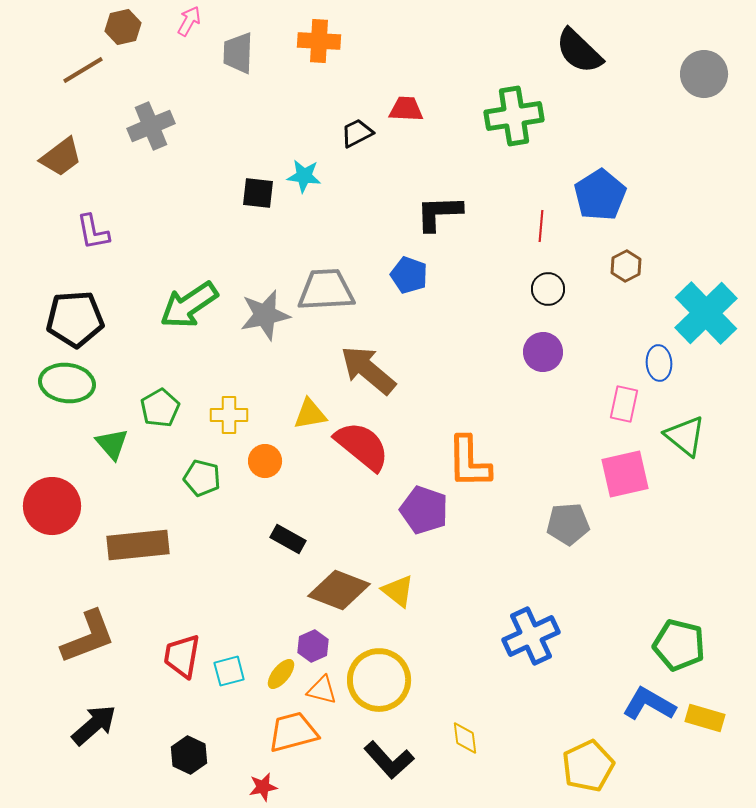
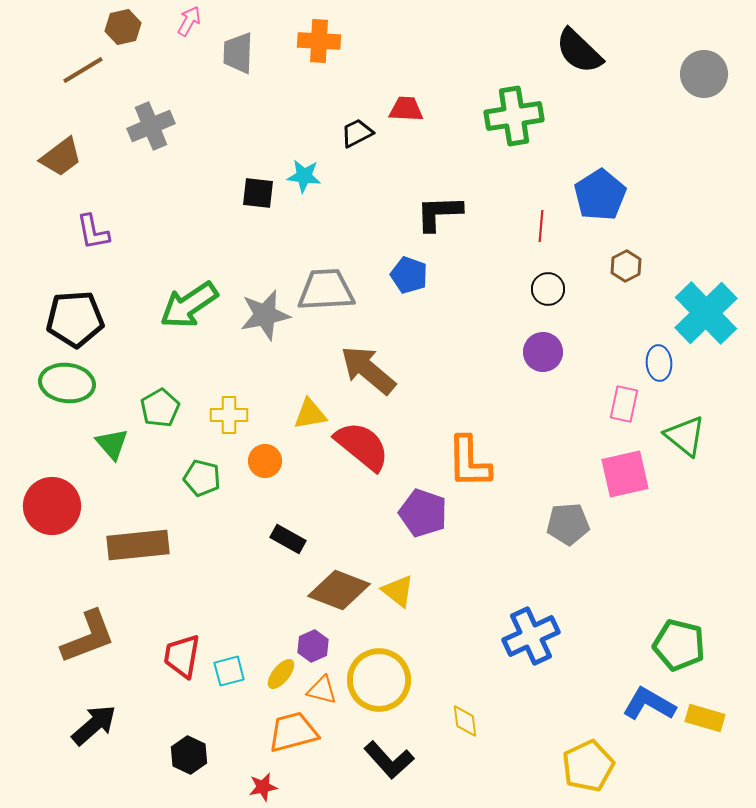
purple pentagon at (424, 510): moved 1 px left, 3 px down
yellow diamond at (465, 738): moved 17 px up
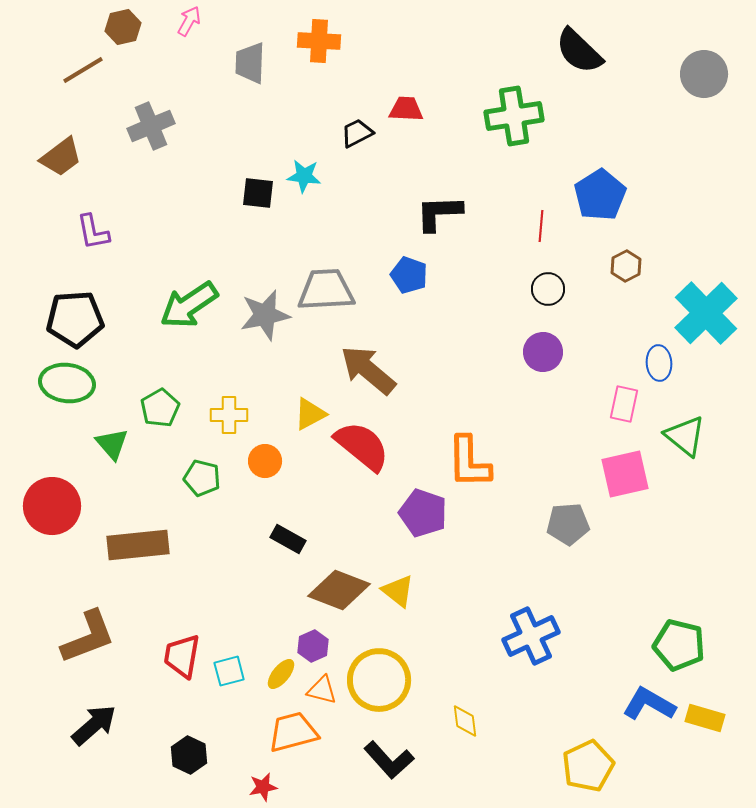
gray trapezoid at (238, 53): moved 12 px right, 10 px down
yellow triangle at (310, 414): rotated 18 degrees counterclockwise
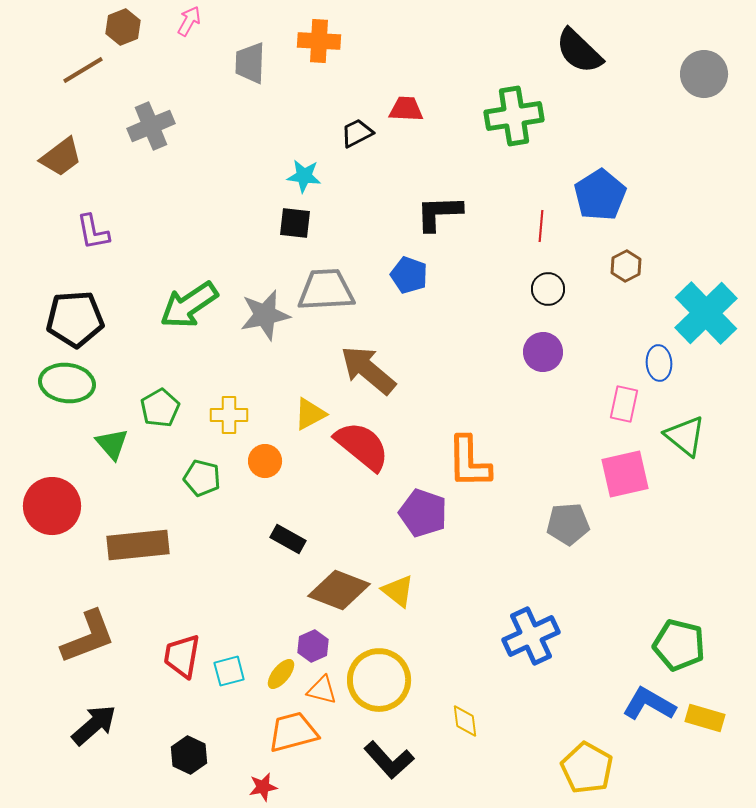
brown hexagon at (123, 27): rotated 8 degrees counterclockwise
black square at (258, 193): moved 37 px right, 30 px down
yellow pentagon at (588, 766): moved 1 px left, 2 px down; rotated 18 degrees counterclockwise
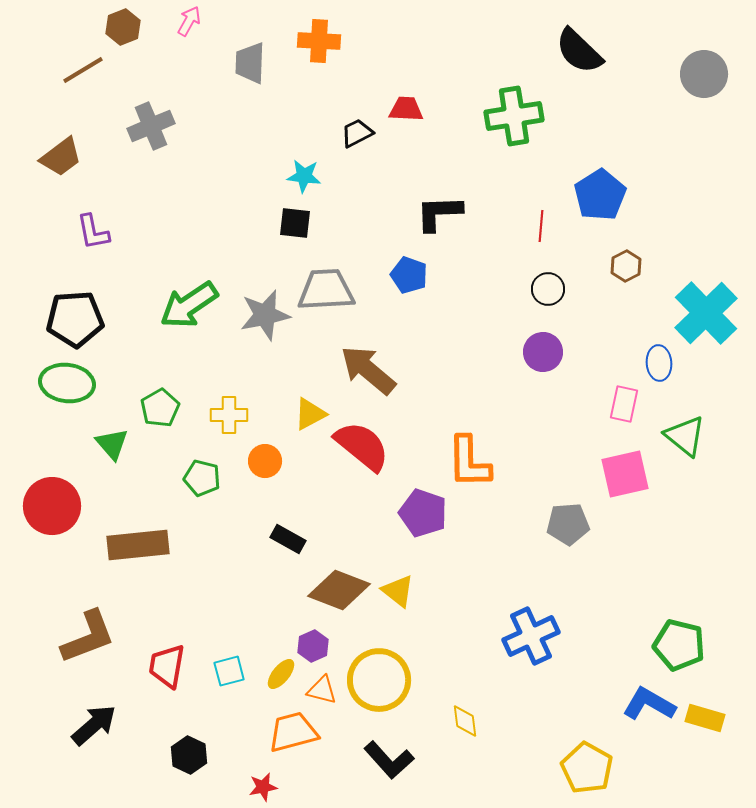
red trapezoid at (182, 656): moved 15 px left, 10 px down
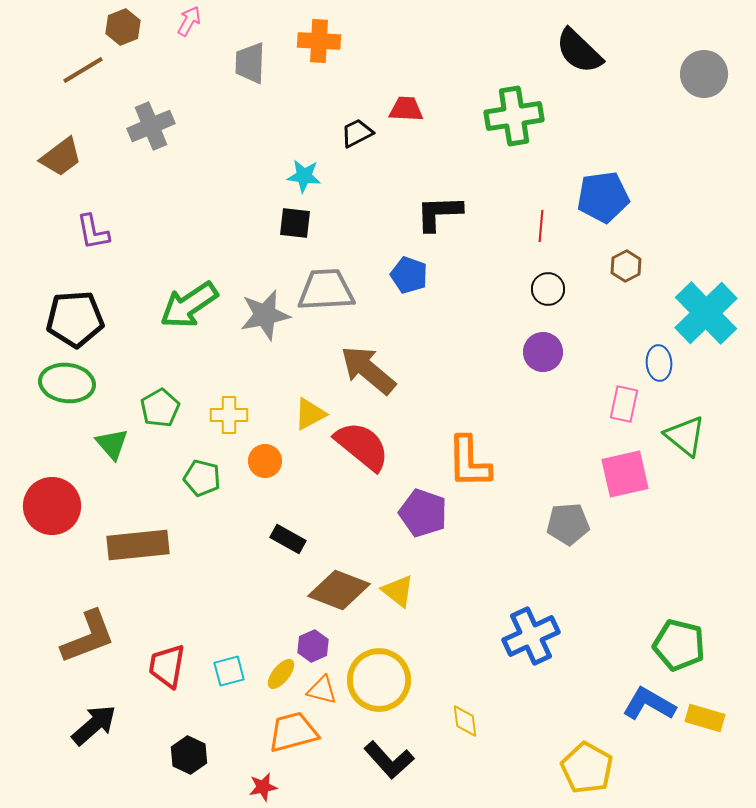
blue pentagon at (600, 195): moved 3 px right, 2 px down; rotated 24 degrees clockwise
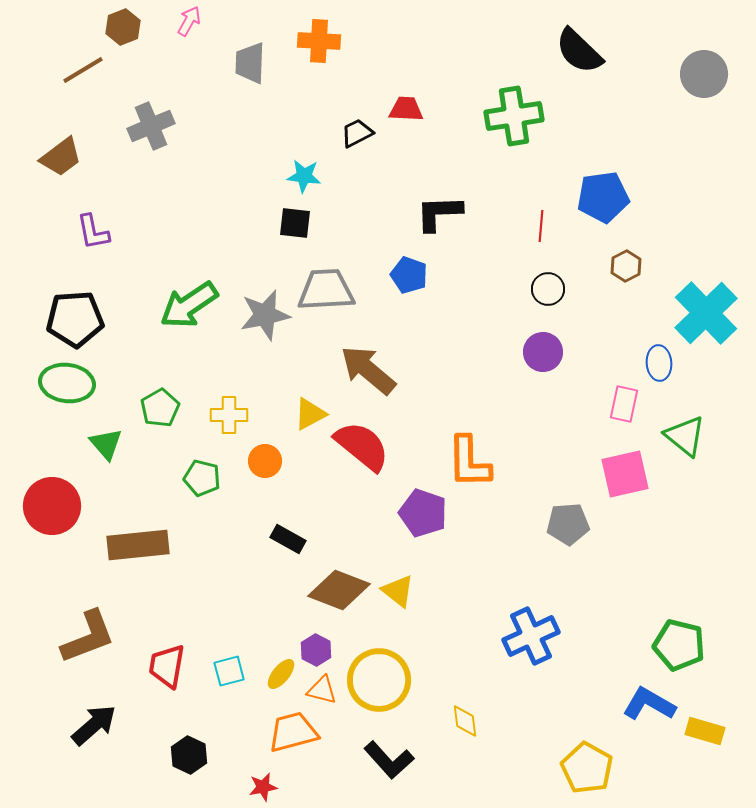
green triangle at (112, 444): moved 6 px left
purple hexagon at (313, 646): moved 3 px right, 4 px down; rotated 8 degrees counterclockwise
yellow rectangle at (705, 718): moved 13 px down
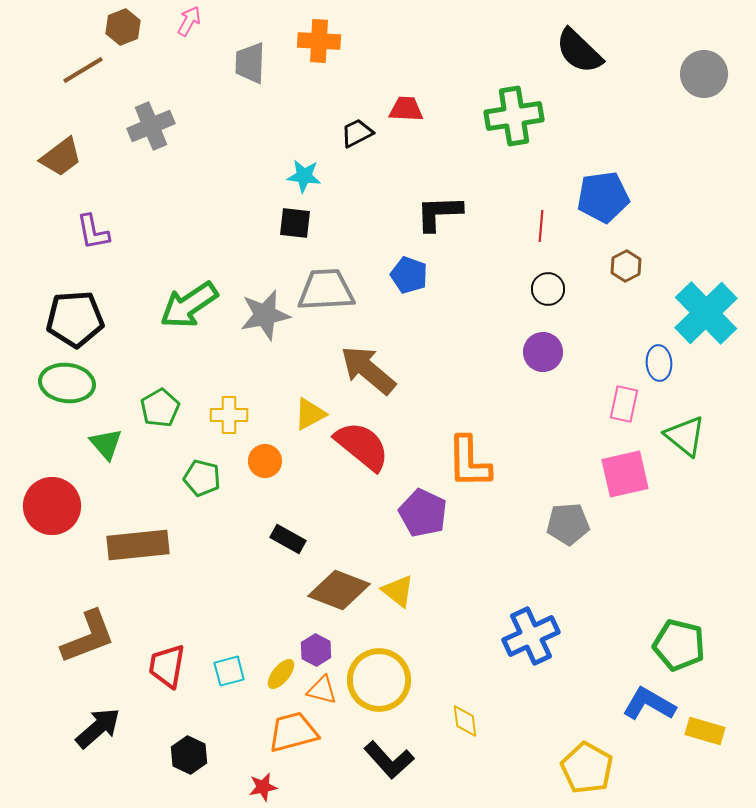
purple pentagon at (423, 513): rotated 6 degrees clockwise
black arrow at (94, 725): moved 4 px right, 3 px down
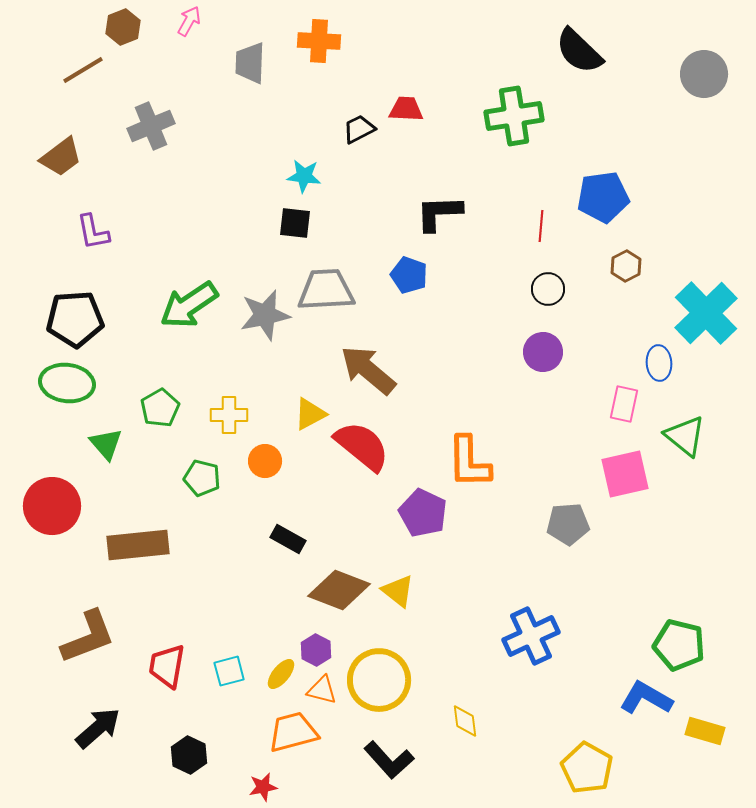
black trapezoid at (357, 133): moved 2 px right, 4 px up
blue L-shape at (649, 704): moved 3 px left, 6 px up
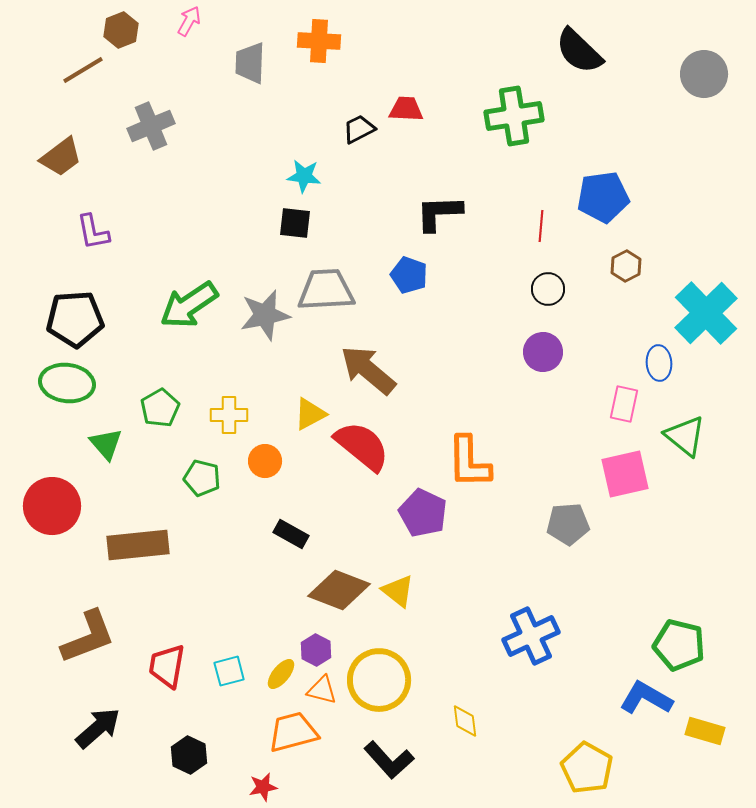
brown hexagon at (123, 27): moved 2 px left, 3 px down
black rectangle at (288, 539): moved 3 px right, 5 px up
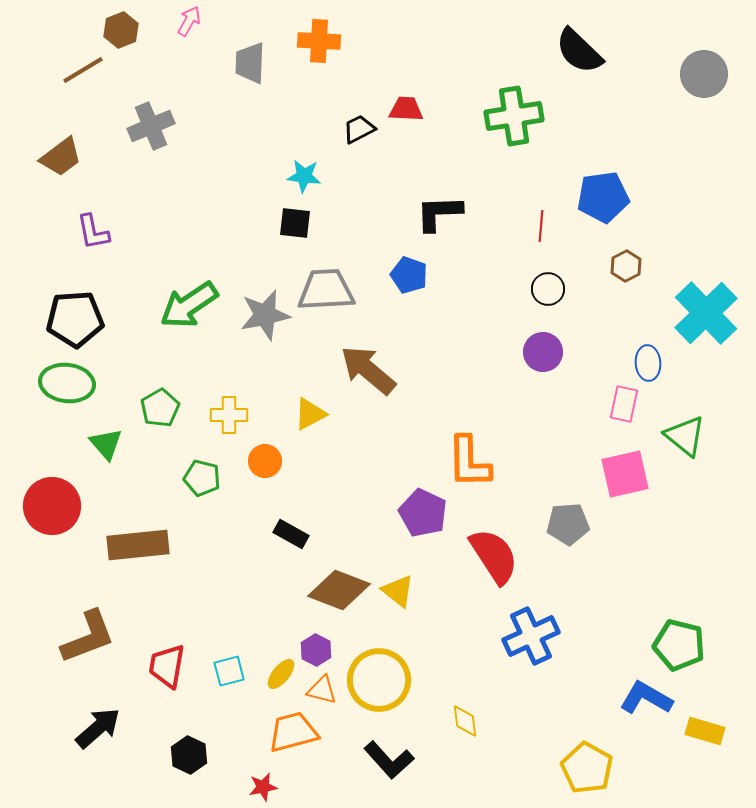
blue ellipse at (659, 363): moved 11 px left
red semicircle at (362, 446): moved 132 px right, 110 px down; rotated 18 degrees clockwise
